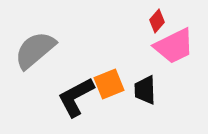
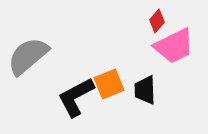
gray semicircle: moved 7 px left, 6 px down
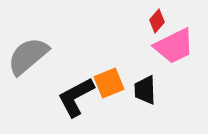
orange square: moved 1 px up
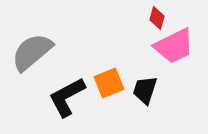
red diamond: moved 3 px up; rotated 25 degrees counterclockwise
gray semicircle: moved 4 px right, 4 px up
black trapezoid: rotated 20 degrees clockwise
black L-shape: moved 9 px left
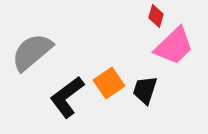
red diamond: moved 1 px left, 2 px up
pink trapezoid: rotated 18 degrees counterclockwise
orange square: rotated 12 degrees counterclockwise
black L-shape: rotated 9 degrees counterclockwise
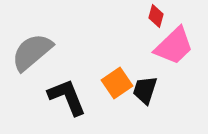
orange square: moved 8 px right
black L-shape: rotated 105 degrees clockwise
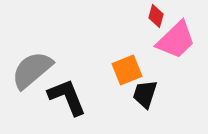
pink trapezoid: moved 2 px right, 6 px up
gray semicircle: moved 18 px down
orange square: moved 10 px right, 13 px up; rotated 12 degrees clockwise
black trapezoid: moved 4 px down
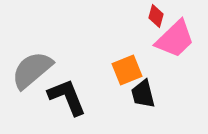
pink trapezoid: moved 1 px left, 1 px up
black trapezoid: moved 2 px left; rotated 32 degrees counterclockwise
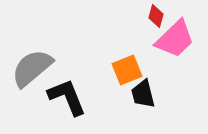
gray semicircle: moved 2 px up
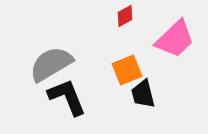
red diamond: moved 31 px left; rotated 45 degrees clockwise
gray semicircle: moved 19 px right, 4 px up; rotated 9 degrees clockwise
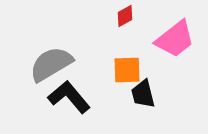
pink trapezoid: rotated 6 degrees clockwise
orange square: rotated 20 degrees clockwise
black L-shape: moved 2 px right; rotated 18 degrees counterclockwise
